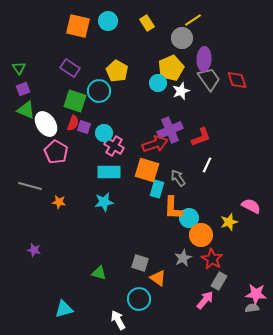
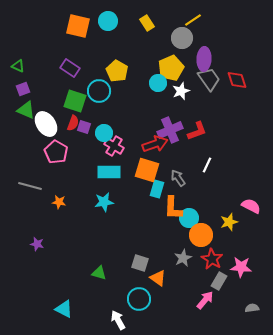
green triangle at (19, 68): moved 1 px left, 2 px up; rotated 32 degrees counterclockwise
red L-shape at (201, 137): moved 4 px left, 6 px up
purple star at (34, 250): moved 3 px right, 6 px up
pink star at (256, 294): moved 15 px left, 27 px up
cyan triangle at (64, 309): rotated 42 degrees clockwise
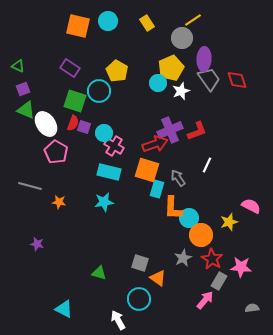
cyan rectangle at (109, 172): rotated 15 degrees clockwise
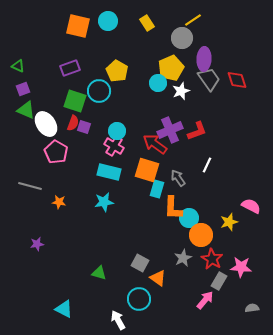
purple rectangle at (70, 68): rotated 54 degrees counterclockwise
cyan circle at (104, 133): moved 13 px right, 2 px up
red arrow at (155, 144): rotated 125 degrees counterclockwise
purple star at (37, 244): rotated 24 degrees counterclockwise
gray square at (140, 263): rotated 12 degrees clockwise
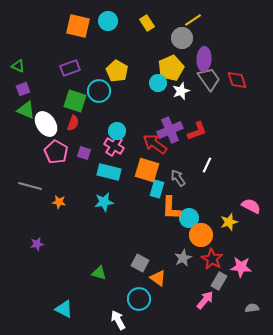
purple square at (84, 127): moved 26 px down
orange L-shape at (173, 208): moved 2 px left
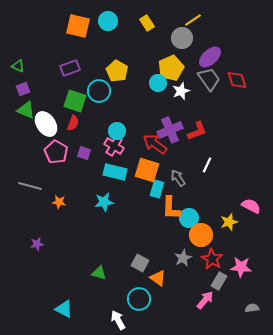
purple ellipse at (204, 59): moved 6 px right, 2 px up; rotated 45 degrees clockwise
cyan rectangle at (109, 172): moved 6 px right
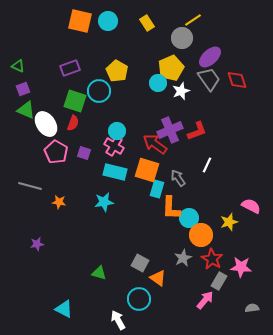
orange square at (78, 26): moved 2 px right, 5 px up
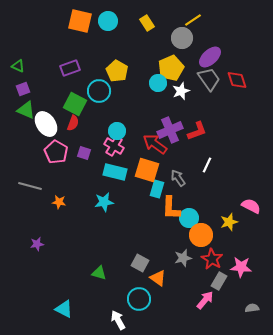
green square at (75, 101): moved 3 px down; rotated 10 degrees clockwise
gray star at (183, 258): rotated 12 degrees clockwise
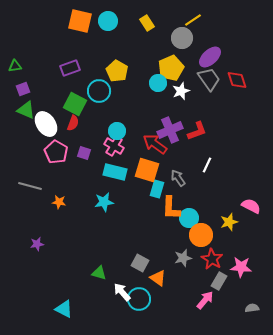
green triangle at (18, 66): moved 3 px left; rotated 32 degrees counterclockwise
white arrow at (118, 320): moved 4 px right, 28 px up; rotated 12 degrees counterclockwise
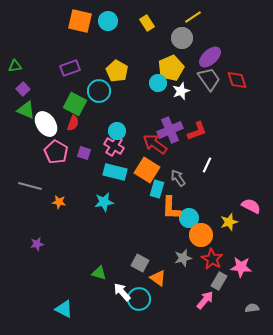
yellow line at (193, 20): moved 3 px up
purple square at (23, 89): rotated 24 degrees counterclockwise
orange square at (147, 170): rotated 15 degrees clockwise
